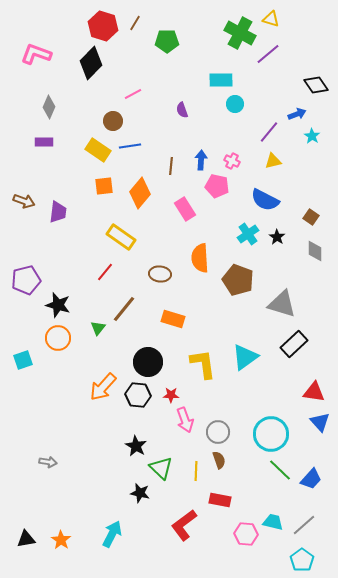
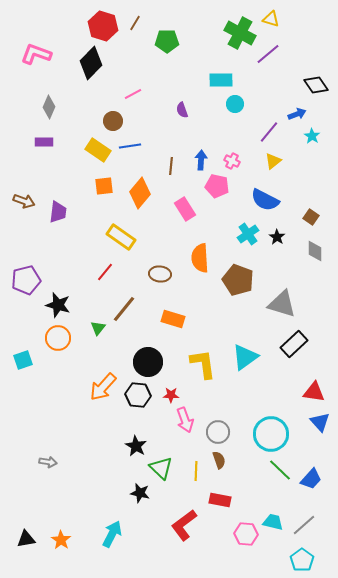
yellow triangle at (273, 161): rotated 24 degrees counterclockwise
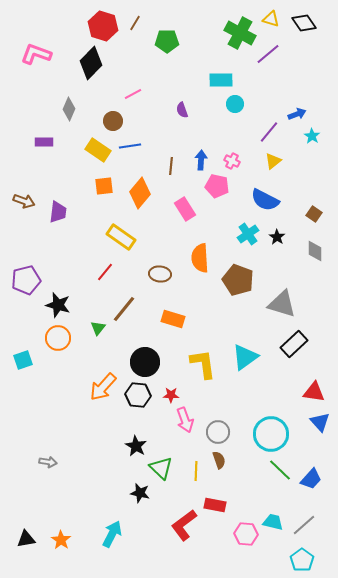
black diamond at (316, 85): moved 12 px left, 62 px up
gray diamond at (49, 107): moved 20 px right, 2 px down
brown square at (311, 217): moved 3 px right, 3 px up
black circle at (148, 362): moved 3 px left
red rectangle at (220, 500): moved 5 px left, 5 px down
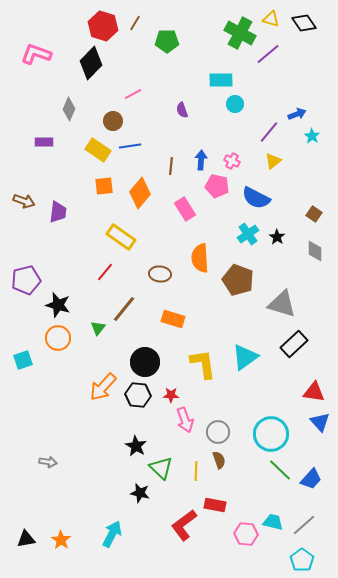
blue semicircle at (265, 200): moved 9 px left, 2 px up
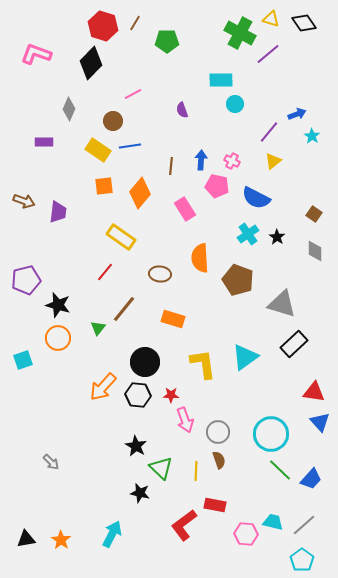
gray arrow at (48, 462): moved 3 px right; rotated 36 degrees clockwise
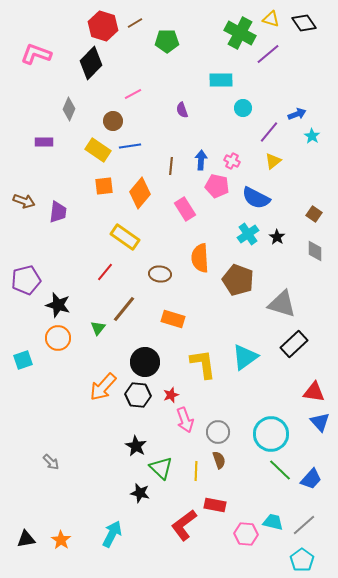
brown line at (135, 23): rotated 28 degrees clockwise
cyan circle at (235, 104): moved 8 px right, 4 px down
yellow rectangle at (121, 237): moved 4 px right
red star at (171, 395): rotated 21 degrees counterclockwise
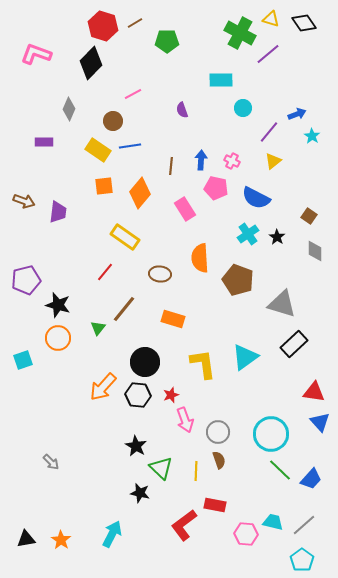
pink pentagon at (217, 186): moved 1 px left, 2 px down
brown square at (314, 214): moved 5 px left, 2 px down
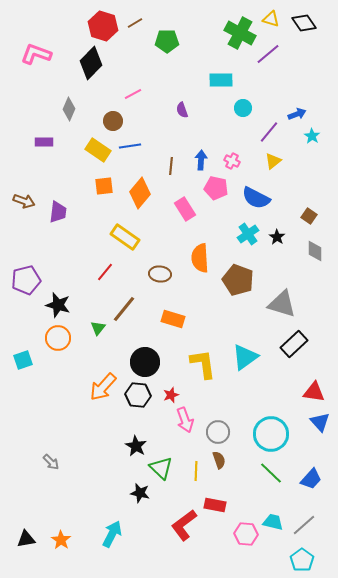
green line at (280, 470): moved 9 px left, 3 px down
